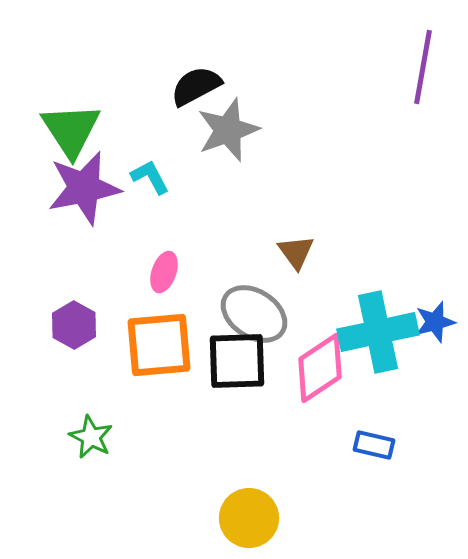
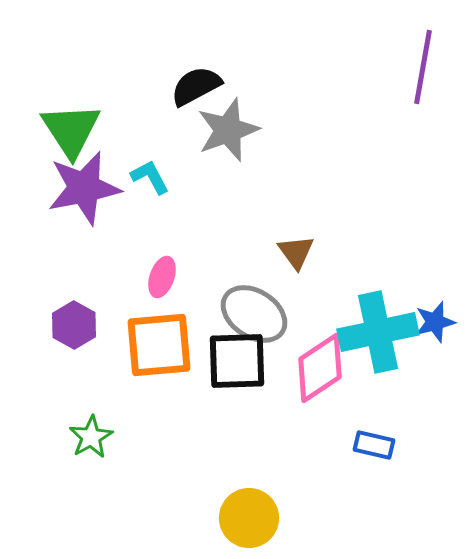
pink ellipse: moved 2 px left, 5 px down
green star: rotated 15 degrees clockwise
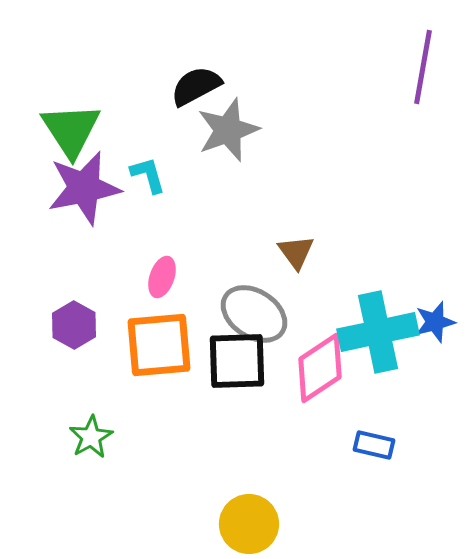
cyan L-shape: moved 2 px left, 2 px up; rotated 12 degrees clockwise
yellow circle: moved 6 px down
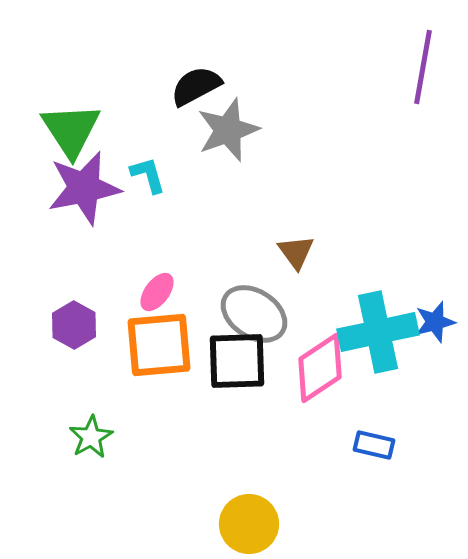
pink ellipse: moved 5 px left, 15 px down; rotated 18 degrees clockwise
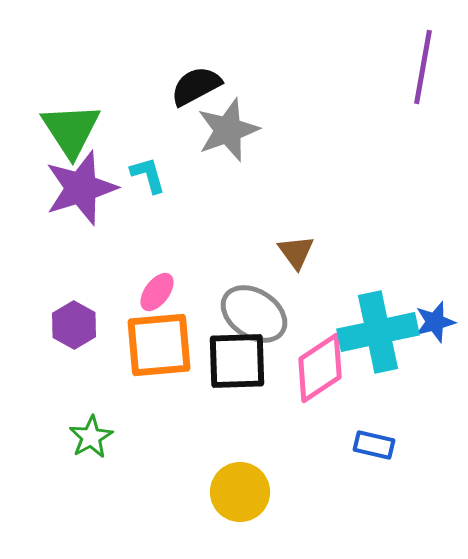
purple star: moved 3 px left; rotated 6 degrees counterclockwise
yellow circle: moved 9 px left, 32 px up
